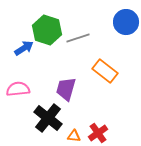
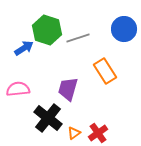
blue circle: moved 2 px left, 7 px down
orange rectangle: rotated 20 degrees clockwise
purple trapezoid: moved 2 px right
orange triangle: moved 3 px up; rotated 40 degrees counterclockwise
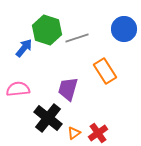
gray line: moved 1 px left
blue arrow: rotated 18 degrees counterclockwise
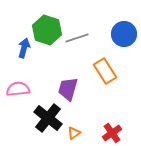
blue circle: moved 5 px down
blue arrow: rotated 24 degrees counterclockwise
red cross: moved 14 px right
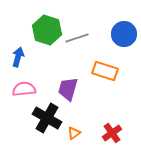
blue arrow: moved 6 px left, 9 px down
orange rectangle: rotated 40 degrees counterclockwise
pink semicircle: moved 6 px right
black cross: moved 1 px left; rotated 8 degrees counterclockwise
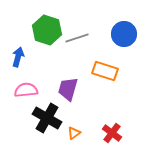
pink semicircle: moved 2 px right, 1 px down
red cross: rotated 18 degrees counterclockwise
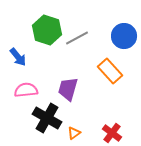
blue circle: moved 2 px down
gray line: rotated 10 degrees counterclockwise
blue arrow: rotated 126 degrees clockwise
orange rectangle: moved 5 px right; rotated 30 degrees clockwise
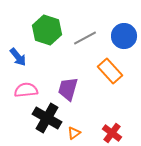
gray line: moved 8 px right
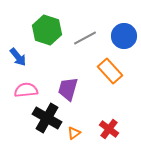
red cross: moved 3 px left, 4 px up
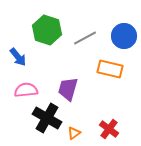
orange rectangle: moved 2 px up; rotated 35 degrees counterclockwise
